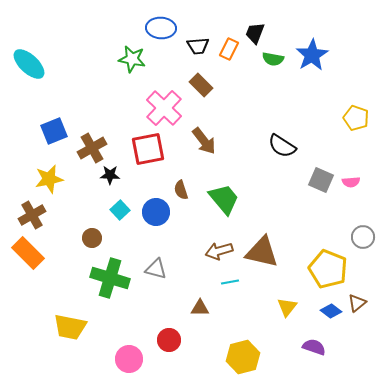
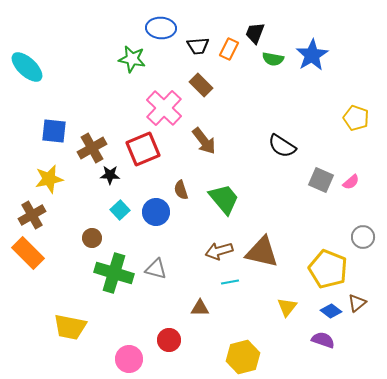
cyan ellipse at (29, 64): moved 2 px left, 3 px down
blue square at (54, 131): rotated 28 degrees clockwise
red square at (148, 149): moved 5 px left; rotated 12 degrees counterclockwise
pink semicircle at (351, 182): rotated 36 degrees counterclockwise
green cross at (110, 278): moved 4 px right, 5 px up
purple semicircle at (314, 347): moved 9 px right, 7 px up
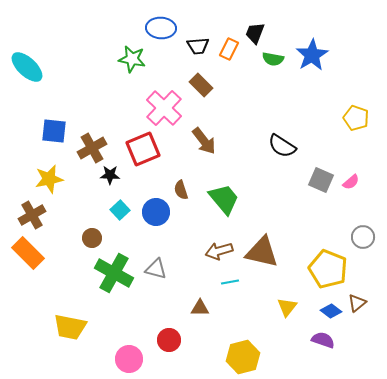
green cross at (114, 273): rotated 12 degrees clockwise
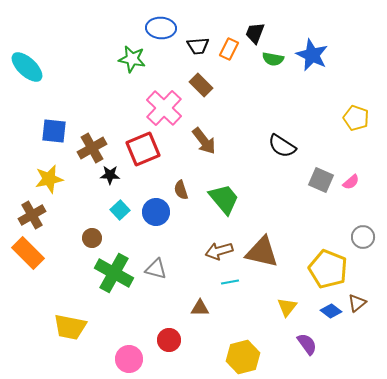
blue star at (312, 55): rotated 16 degrees counterclockwise
purple semicircle at (323, 340): moved 16 px left, 4 px down; rotated 35 degrees clockwise
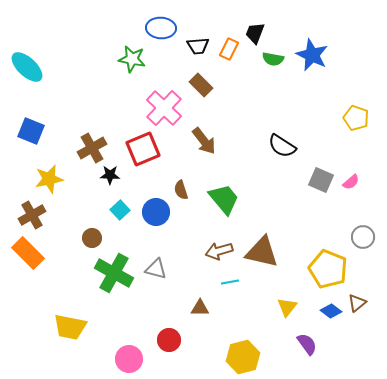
blue square at (54, 131): moved 23 px left; rotated 16 degrees clockwise
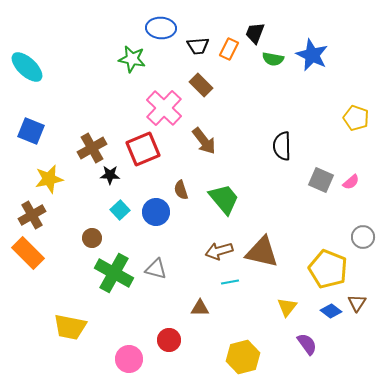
black semicircle at (282, 146): rotated 56 degrees clockwise
brown triangle at (357, 303): rotated 18 degrees counterclockwise
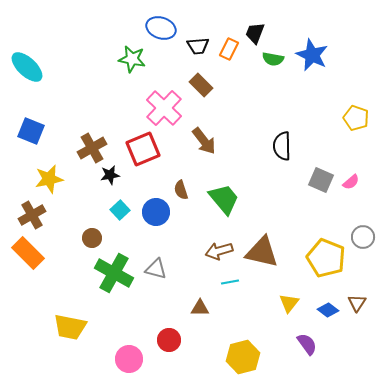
blue ellipse at (161, 28): rotated 16 degrees clockwise
black star at (110, 175): rotated 12 degrees counterclockwise
yellow pentagon at (328, 269): moved 2 px left, 11 px up
yellow triangle at (287, 307): moved 2 px right, 4 px up
blue diamond at (331, 311): moved 3 px left, 1 px up
